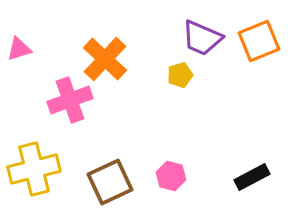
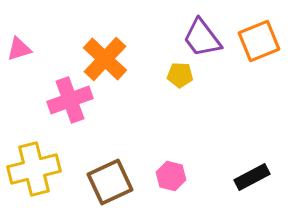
purple trapezoid: rotated 30 degrees clockwise
yellow pentagon: rotated 20 degrees clockwise
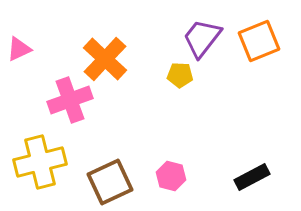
purple trapezoid: rotated 75 degrees clockwise
pink triangle: rotated 8 degrees counterclockwise
yellow cross: moved 6 px right, 7 px up
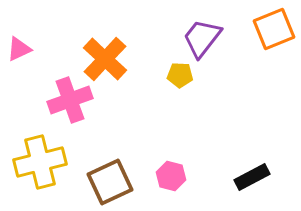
orange square: moved 15 px right, 12 px up
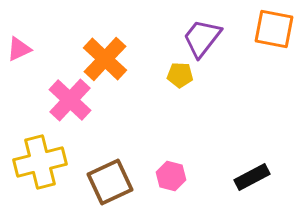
orange square: rotated 33 degrees clockwise
pink cross: rotated 27 degrees counterclockwise
